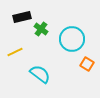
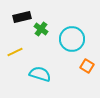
orange square: moved 2 px down
cyan semicircle: rotated 20 degrees counterclockwise
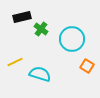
yellow line: moved 10 px down
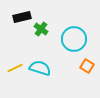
cyan circle: moved 2 px right
yellow line: moved 6 px down
cyan semicircle: moved 6 px up
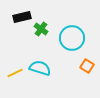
cyan circle: moved 2 px left, 1 px up
yellow line: moved 5 px down
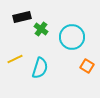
cyan circle: moved 1 px up
cyan semicircle: rotated 90 degrees clockwise
yellow line: moved 14 px up
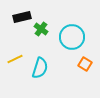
orange square: moved 2 px left, 2 px up
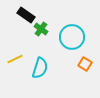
black rectangle: moved 4 px right, 2 px up; rotated 48 degrees clockwise
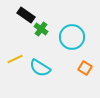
orange square: moved 4 px down
cyan semicircle: rotated 105 degrees clockwise
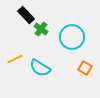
black rectangle: rotated 12 degrees clockwise
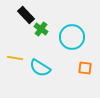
yellow line: moved 1 px up; rotated 35 degrees clockwise
orange square: rotated 24 degrees counterclockwise
